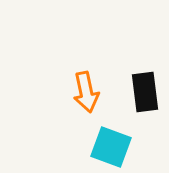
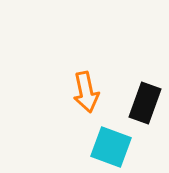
black rectangle: moved 11 px down; rotated 27 degrees clockwise
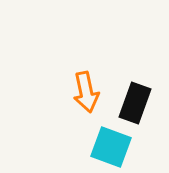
black rectangle: moved 10 px left
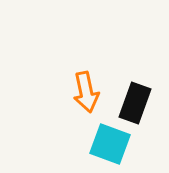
cyan square: moved 1 px left, 3 px up
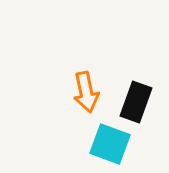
black rectangle: moved 1 px right, 1 px up
